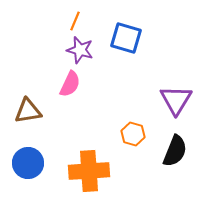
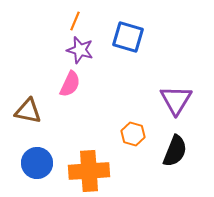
blue square: moved 2 px right, 1 px up
brown triangle: rotated 20 degrees clockwise
blue circle: moved 9 px right
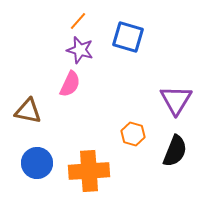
orange line: moved 3 px right; rotated 18 degrees clockwise
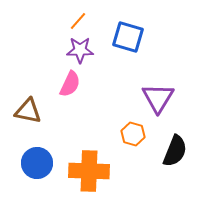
purple star: rotated 16 degrees counterclockwise
purple triangle: moved 18 px left, 2 px up
orange cross: rotated 6 degrees clockwise
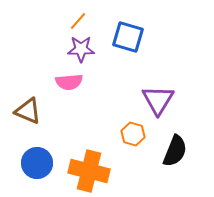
purple star: moved 1 px right, 1 px up
pink semicircle: moved 1 px left, 2 px up; rotated 60 degrees clockwise
purple triangle: moved 2 px down
brown triangle: rotated 12 degrees clockwise
orange cross: rotated 12 degrees clockwise
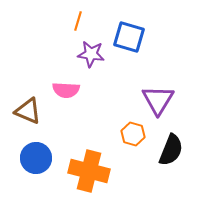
orange line: rotated 24 degrees counterclockwise
blue square: moved 1 px right
purple star: moved 10 px right, 5 px down; rotated 8 degrees clockwise
pink semicircle: moved 3 px left, 8 px down; rotated 8 degrees clockwise
black semicircle: moved 4 px left, 1 px up
blue circle: moved 1 px left, 5 px up
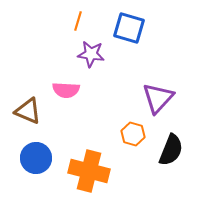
blue square: moved 9 px up
purple triangle: moved 2 px up; rotated 12 degrees clockwise
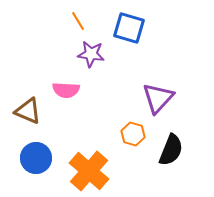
orange line: rotated 48 degrees counterclockwise
orange cross: rotated 27 degrees clockwise
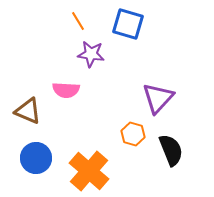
blue square: moved 1 px left, 4 px up
black semicircle: rotated 44 degrees counterclockwise
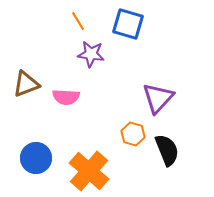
pink semicircle: moved 7 px down
brown triangle: moved 2 px left, 27 px up; rotated 44 degrees counterclockwise
black semicircle: moved 4 px left
